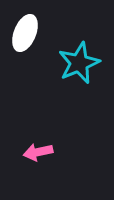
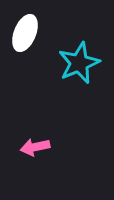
pink arrow: moved 3 px left, 5 px up
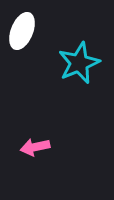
white ellipse: moved 3 px left, 2 px up
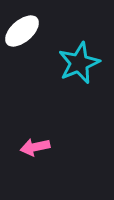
white ellipse: rotated 27 degrees clockwise
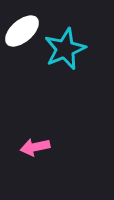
cyan star: moved 14 px left, 14 px up
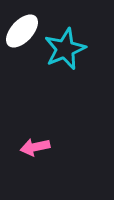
white ellipse: rotated 6 degrees counterclockwise
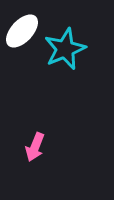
pink arrow: rotated 56 degrees counterclockwise
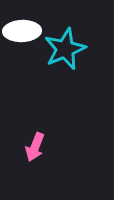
white ellipse: rotated 45 degrees clockwise
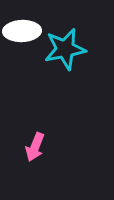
cyan star: rotated 12 degrees clockwise
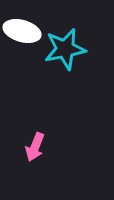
white ellipse: rotated 18 degrees clockwise
